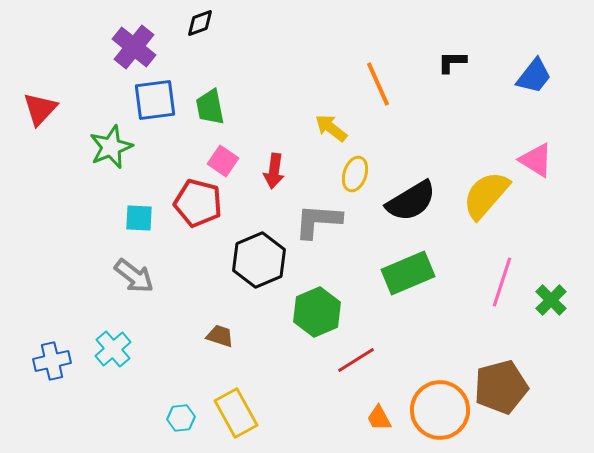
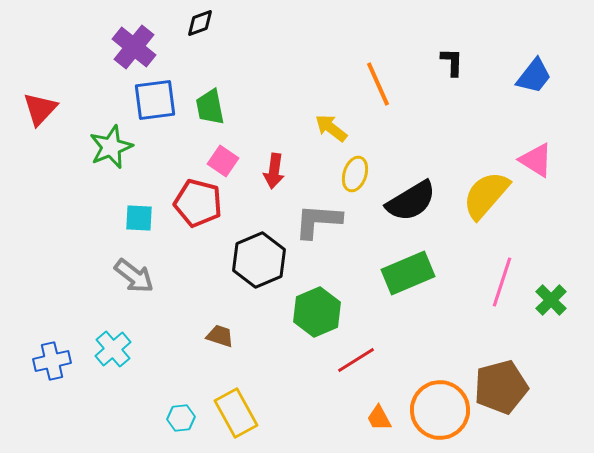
black L-shape: rotated 92 degrees clockwise
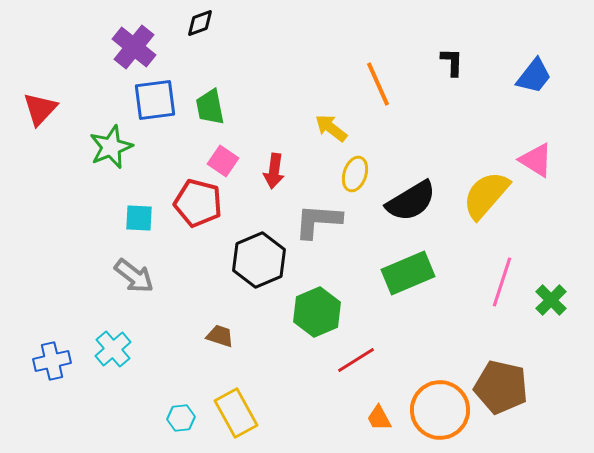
brown pentagon: rotated 28 degrees clockwise
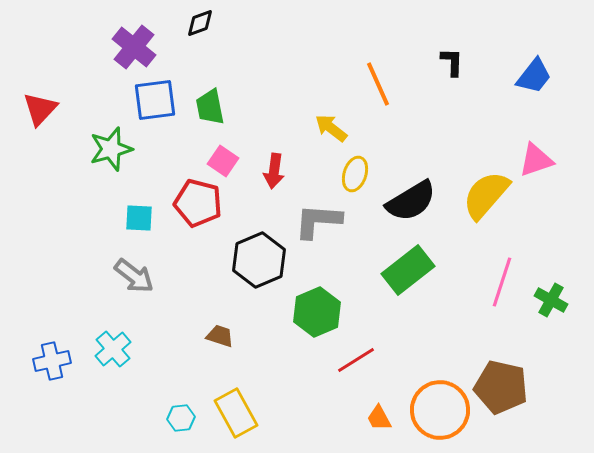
green star: moved 2 px down; rotated 6 degrees clockwise
pink triangle: rotated 51 degrees counterclockwise
green rectangle: moved 3 px up; rotated 15 degrees counterclockwise
green cross: rotated 16 degrees counterclockwise
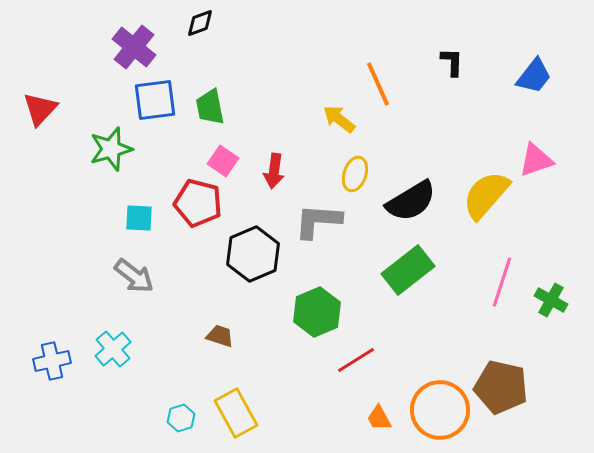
yellow arrow: moved 8 px right, 9 px up
black hexagon: moved 6 px left, 6 px up
cyan hexagon: rotated 12 degrees counterclockwise
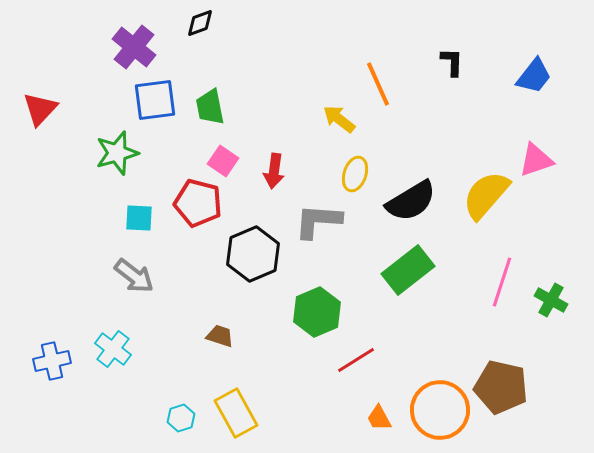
green star: moved 6 px right, 4 px down
cyan cross: rotated 12 degrees counterclockwise
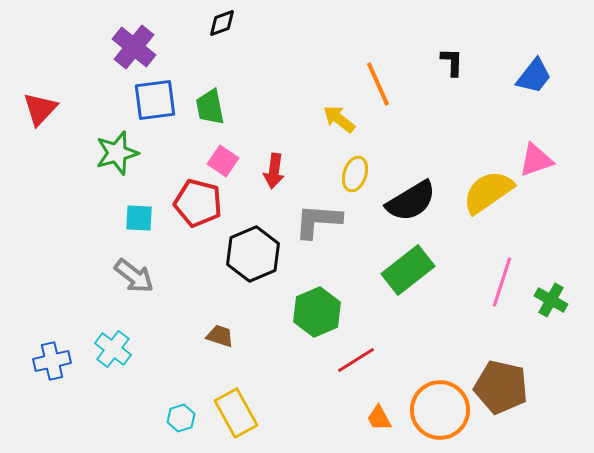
black diamond: moved 22 px right
yellow semicircle: moved 2 px right, 3 px up; rotated 14 degrees clockwise
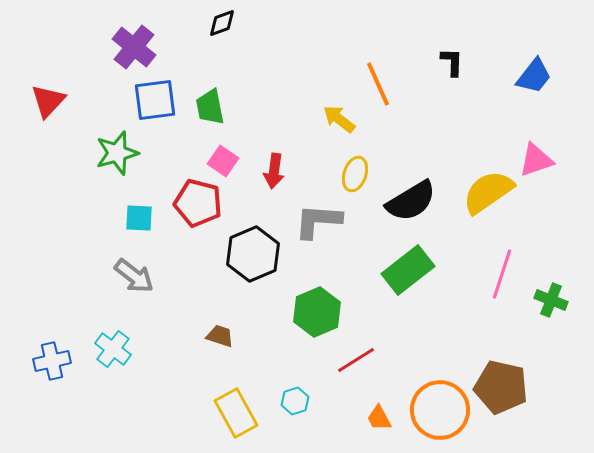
red triangle: moved 8 px right, 8 px up
pink line: moved 8 px up
green cross: rotated 8 degrees counterclockwise
cyan hexagon: moved 114 px right, 17 px up
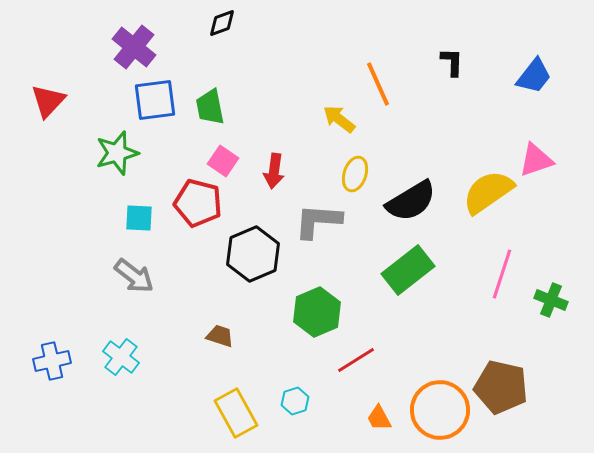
cyan cross: moved 8 px right, 8 px down
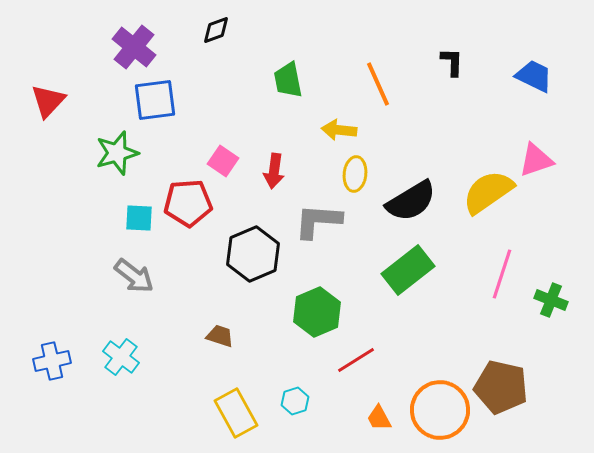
black diamond: moved 6 px left, 7 px down
blue trapezoid: rotated 102 degrees counterclockwise
green trapezoid: moved 78 px right, 27 px up
yellow arrow: moved 11 px down; rotated 32 degrees counterclockwise
yellow ellipse: rotated 12 degrees counterclockwise
red pentagon: moved 10 px left; rotated 18 degrees counterclockwise
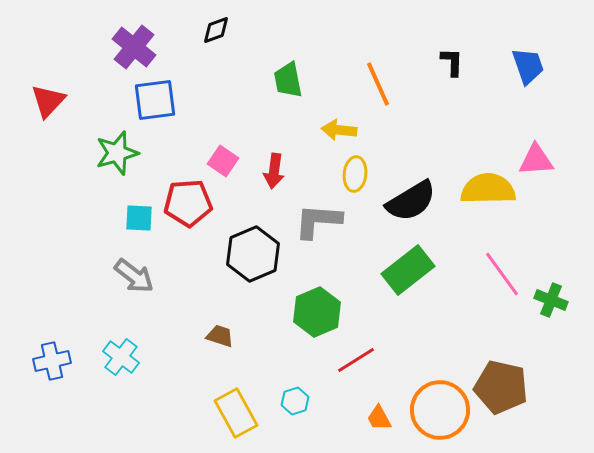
blue trapezoid: moved 6 px left, 10 px up; rotated 45 degrees clockwise
pink triangle: rotated 15 degrees clockwise
yellow semicircle: moved 3 px up; rotated 34 degrees clockwise
pink line: rotated 54 degrees counterclockwise
